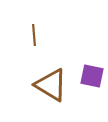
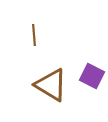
purple square: rotated 15 degrees clockwise
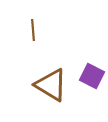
brown line: moved 1 px left, 5 px up
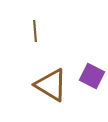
brown line: moved 2 px right, 1 px down
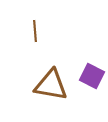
brown triangle: rotated 21 degrees counterclockwise
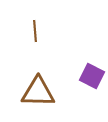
brown triangle: moved 13 px left, 7 px down; rotated 9 degrees counterclockwise
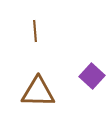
purple square: rotated 15 degrees clockwise
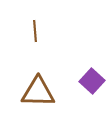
purple square: moved 5 px down
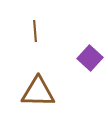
purple square: moved 2 px left, 23 px up
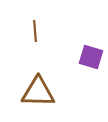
purple square: moved 1 px right, 1 px up; rotated 25 degrees counterclockwise
